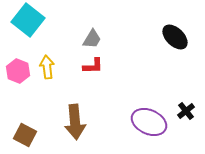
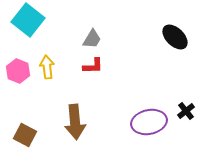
purple ellipse: rotated 36 degrees counterclockwise
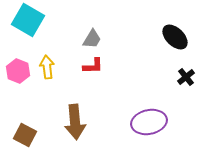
cyan square: rotated 8 degrees counterclockwise
black cross: moved 34 px up
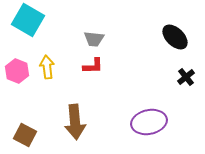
gray trapezoid: moved 2 px right; rotated 65 degrees clockwise
pink hexagon: moved 1 px left
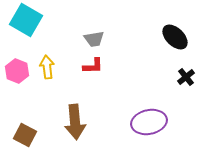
cyan square: moved 2 px left
gray trapezoid: rotated 15 degrees counterclockwise
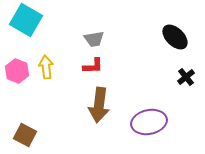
yellow arrow: moved 1 px left
brown arrow: moved 24 px right, 17 px up; rotated 12 degrees clockwise
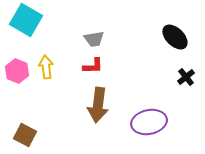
brown arrow: moved 1 px left
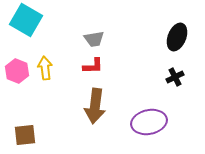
black ellipse: moved 2 px right; rotated 68 degrees clockwise
yellow arrow: moved 1 px left, 1 px down
black cross: moved 11 px left; rotated 12 degrees clockwise
brown arrow: moved 3 px left, 1 px down
brown square: rotated 35 degrees counterclockwise
